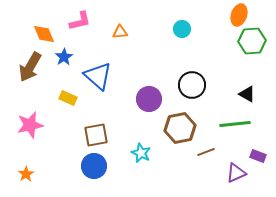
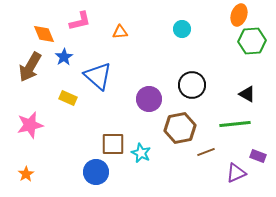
brown square: moved 17 px right, 9 px down; rotated 10 degrees clockwise
blue circle: moved 2 px right, 6 px down
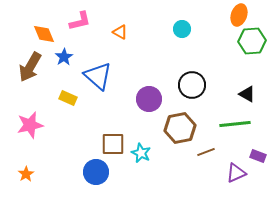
orange triangle: rotated 35 degrees clockwise
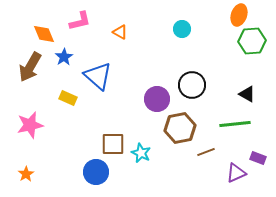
purple circle: moved 8 px right
purple rectangle: moved 2 px down
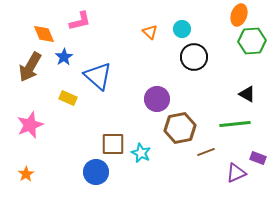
orange triangle: moved 30 px right; rotated 14 degrees clockwise
black circle: moved 2 px right, 28 px up
pink star: rotated 8 degrees counterclockwise
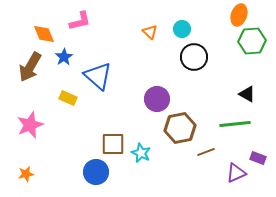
orange star: rotated 21 degrees clockwise
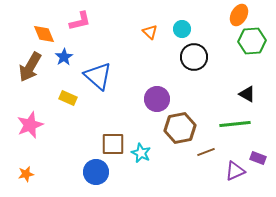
orange ellipse: rotated 10 degrees clockwise
purple triangle: moved 1 px left, 2 px up
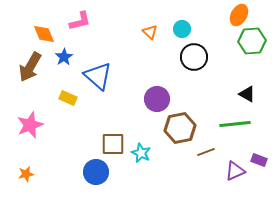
purple rectangle: moved 1 px right, 2 px down
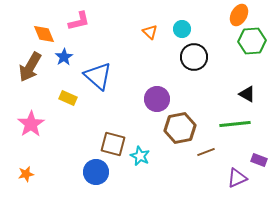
pink L-shape: moved 1 px left
pink star: moved 1 px right, 1 px up; rotated 12 degrees counterclockwise
brown square: rotated 15 degrees clockwise
cyan star: moved 1 px left, 3 px down
purple triangle: moved 2 px right, 7 px down
